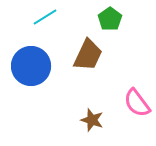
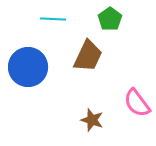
cyan line: moved 8 px right, 2 px down; rotated 35 degrees clockwise
brown trapezoid: moved 1 px down
blue circle: moved 3 px left, 1 px down
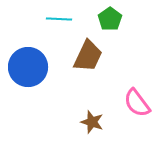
cyan line: moved 6 px right
brown star: moved 2 px down
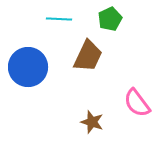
green pentagon: rotated 10 degrees clockwise
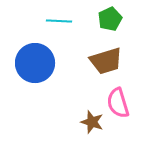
cyan line: moved 2 px down
brown trapezoid: moved 18 px right, 5 px down; rotated 48 degrees clockwise
blue circle: moved 7 px right, 4 px up
pink semicircle: moved 19 px left; rotated 20 degrees clockwise
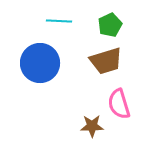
green pentagon: moved 6 px down
blue circle: moved 5 px right
pink semicircle: moved 1 px right, 1 px down
brown star: moved 4 px down; rotated 20 degrees counterclockwise
